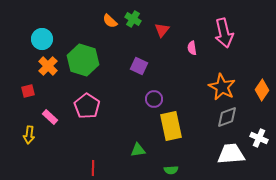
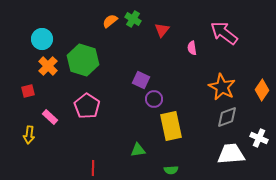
orange semicircle: rotated 98 degrees clockwise
pink arrow: rotated 140 degrees clockwise
purple square: moved 2 px right, 14 px down
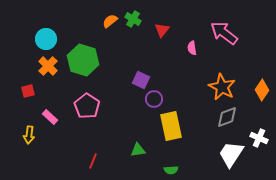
cyan circle: moved 4 px right
white trapezoid: rotated 52 degrees counterclockwise
red line: moved 7 px up; rotated 21 degrees clockwise
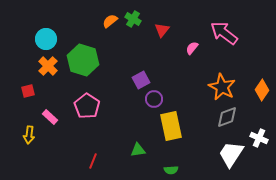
pink semicircle: rotated 48 degrees clockwise
purple square: rotated 36 degrees clockwise
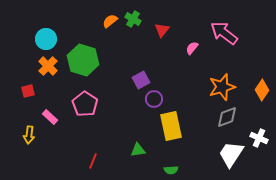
orange star: rotated 28 degrees clockwise
pink pentagon: moved 2 px left, 2 px up
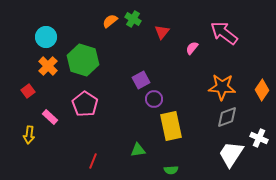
red triangle: moved 2 px down
cyan circle: moved 2 px up
orange star: rotated 20 degrees clockwise
red square: rotated 24 degrees counterclockwise
